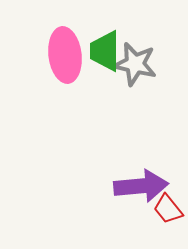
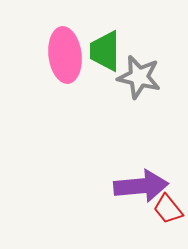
gray star: moved 4 px right, 13 px down
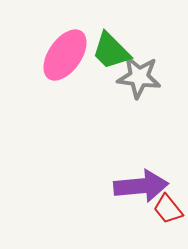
green trapezoid: moved 6 px right; rotated 45 degrees counterclockwise
pink ellipse: rotated 42 degrees clockwise
gray star: rotated 6 degrees counterclockwise
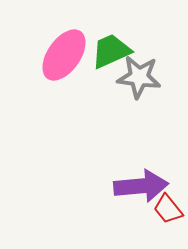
green trapezoid: rotated 111 degrees clockwise
pink ellipse: moved 1 px left
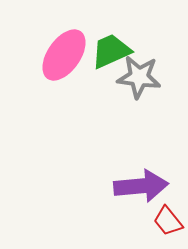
red trapezoid: moved 12 px down
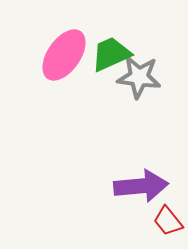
green trapezoid: moved 3 px down
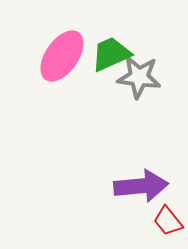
pink ellipse: moved 2 px left, 1 px down
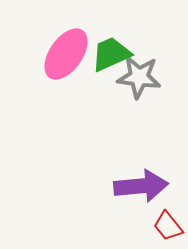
pink ellipse: moved 4 px right, 2 px up
red trapezoid: moved 5 px down
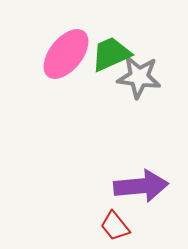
pink ellipse: rotated 4 degrees clockwise
red trapezoid: moved 53 px left
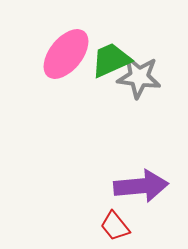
green trapezoid: moved 6 px down
